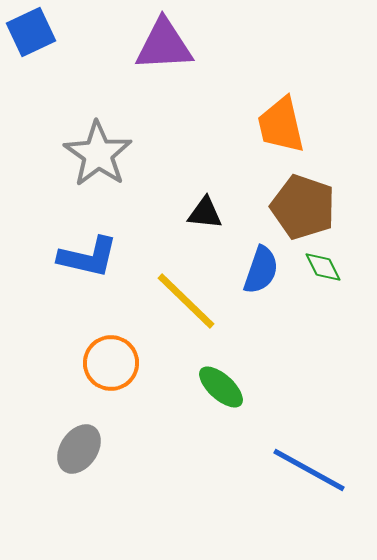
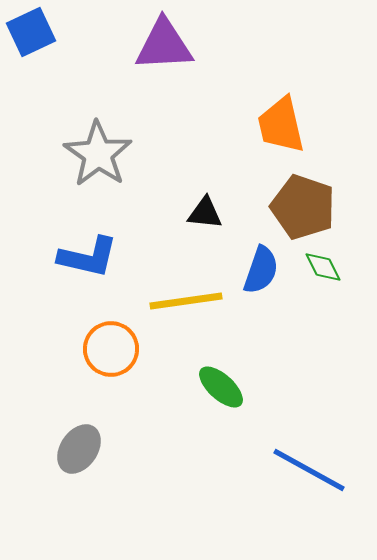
yellow line: rotated 52 degrees counterclockwise
orange circle: moved 14 px up
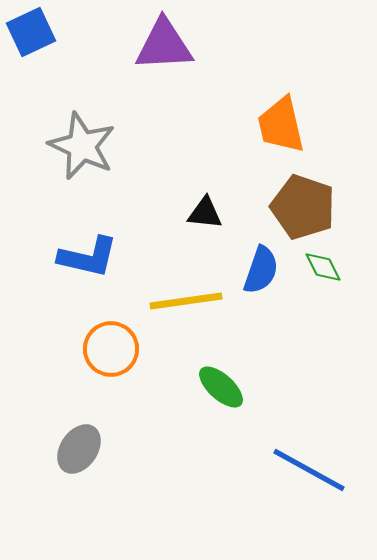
gray star: moved 16 px left, 8 px up; rotated 10 degrees counterclockwise
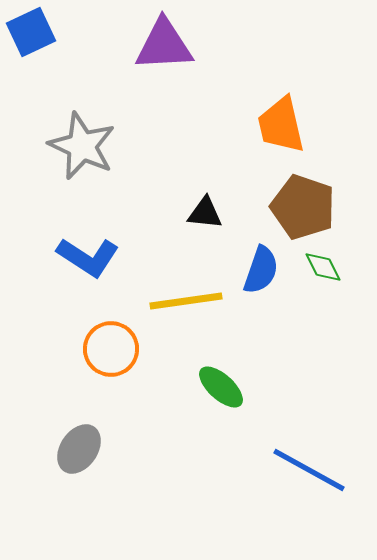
blue L-shape: rotated 20 degrees clockwise
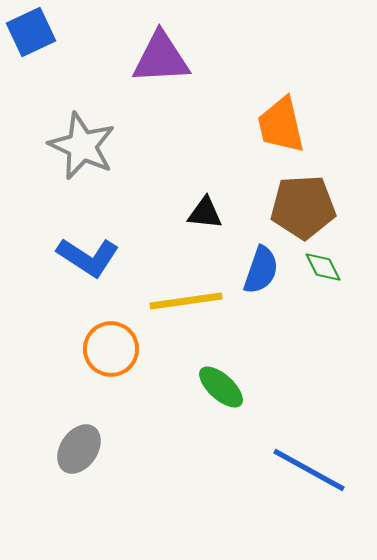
purple triangle: moved 3 px left, 13 px down
brown pentagon: rotated 22 degrees counterclockwise
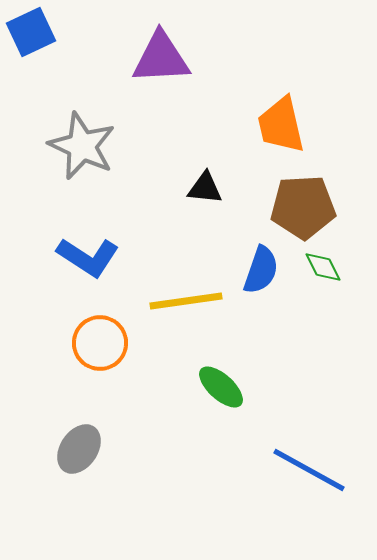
black triangle: moved 25 px up
orange circle: moved 11 px left, 6 px up
